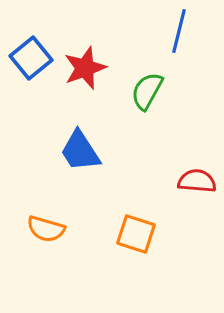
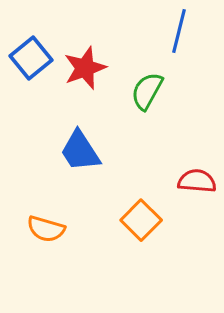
orange square: moved 5 px right, 14 px up; rotated 27 degrees clockwise
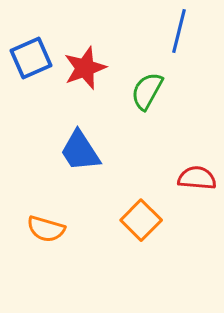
blue square: rotated 15 degrees clockwise
red semicircle: moved 3 px up
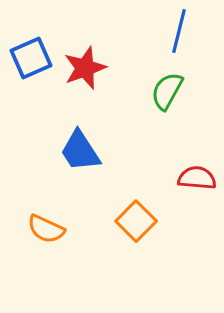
green semicircle: moved 20 px right
orange square: moved 5 px left, 1 px down
orange semicircle: rotated 9 degrees clockwise
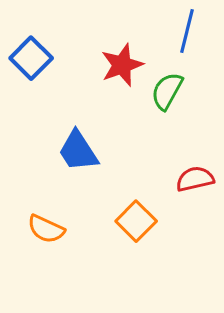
blue line: moved 8 px right
blue square: rotated 21 degrees counterclockwise
red star: moved 37 px right, 3 px up
blue trapezoid: moved 2 px left
red semicircle: moved 2 px left, 1 px down; rotated 18 degrees counterclockwise
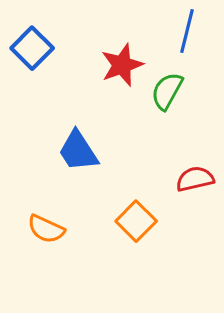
blue square: moved 1 px right, 10 px up
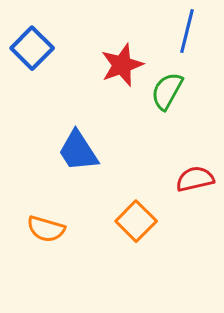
orange semicircle: rotated 9 degrees counterclockwise
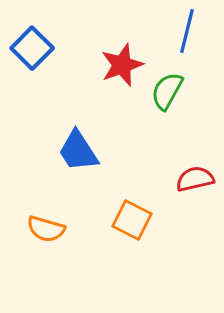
orange square: moved 4 px left, 1 px up; rotated 18 degrees counterclockwise
